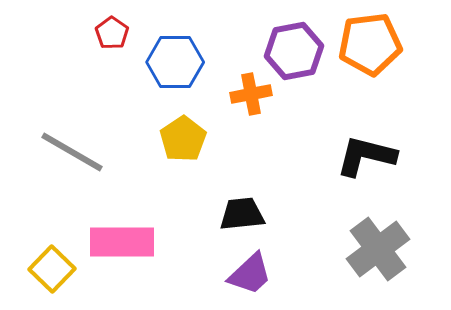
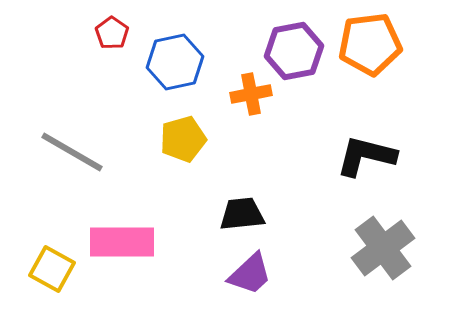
blue hexagon: rotated 12 degrees counterclockwise
yellow pentagon: rotated 18 degrees clockwise
gray cross: moved 5 px right, 1 px up
yellow square: rotated 15 degrees counterclockwise
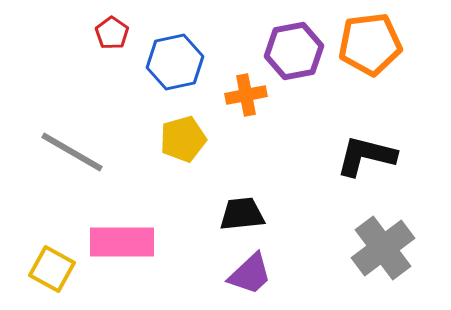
orange cross: moved 5 px left, 1 px down
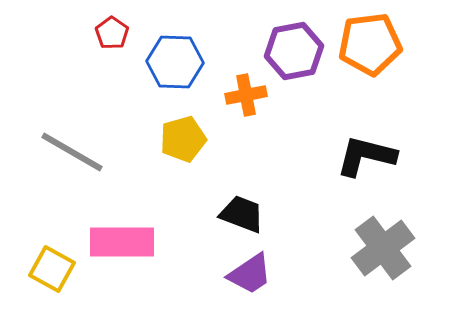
blue hexagon: rotated 14 degrees clockwise
black trapezoid: rotated 27 degrees clockwise
purple trapezoid: rotated 9 degrees clockwise
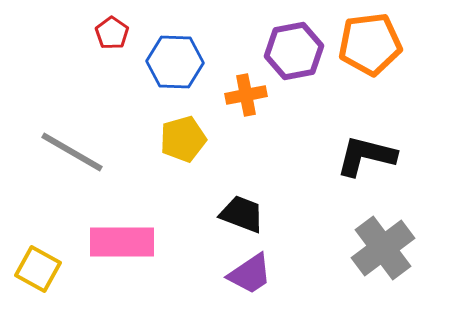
yellow square: moved 14 px left
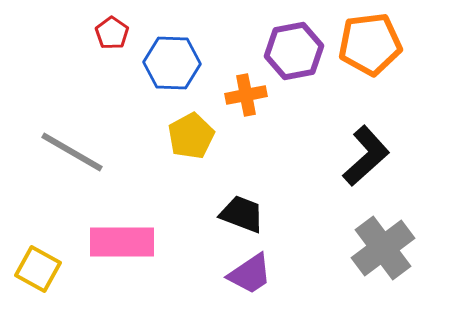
blue hexagon: moved 3 px left, 1 px down
yellow pentagon: moved 8 px right, 3 px up; rotated 12 degrees counterclockwise
black L-shape: rotated 124 degrees clockwise
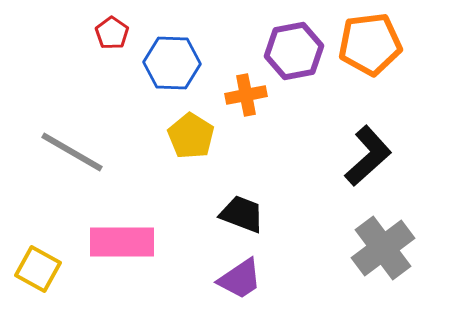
yellow pentagon: rotated 12 degrees counterclockwise
black L-shape: moved 2 px right
purple trapezoid: moved 10 px left, 5 px down
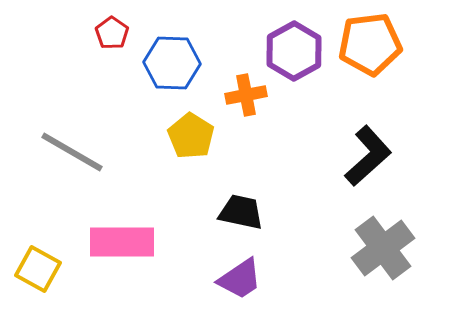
purple hexagon: rotated 18 degrees counterclockwise
black trapezoid: moved 1 px left, 2 px up; rotated 9 degrees counterclockwise
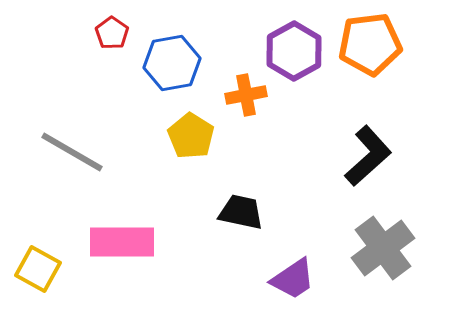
blue hexagon: rotated 12 degrees counterclockwise
purple trapezoid: moved 53 px right
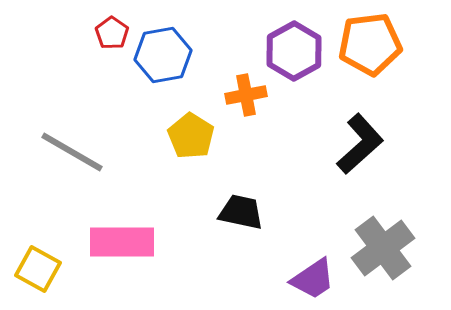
blue hexagon: moved 9 px left, 8 px up
black L-shape: moved 8 px left, 12 px up
purple trapezoid: moved 20 px right
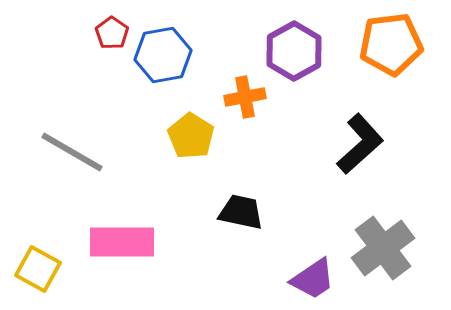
orange pentagon: moved 21 px right
orange cross: moved 1 px left, 2 px down
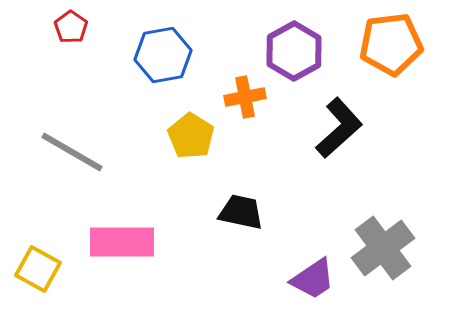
red pentagon: moved 41 px left, 6 px up
black L-shape: moved 21 px left, 16 px up
